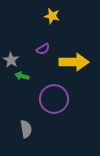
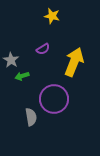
yellow arrow: rotated 68 degrees counterclockwise
green arrow: rotated 32 degrees counterclockwise
gray semicircle: moved 5 px right, 12 px up
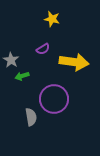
yellow star: moved 3 px down
yellow arrow: rotated 76 degrees clockwise
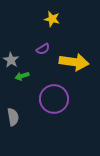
gray semicircle: moved 18 px left
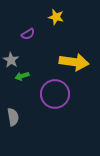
yellow star: moved 4 px right, 2 px up
purple semicircle: moved 15 px left, 15 px up
purple circle: moved 1 px right, 5 px up
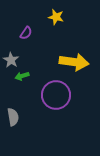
purple semicircle: moved 2 px left, 1 px up; rotated 24 degrees counterclockwise
purple circle: moved 1 px right, 1 px down
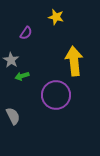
yellow arrow: moved 1 px up; rotated 104 degrees counterclockwise
gray semicircle: moved 1 px up; rotated 18 degrees counterclockwise
